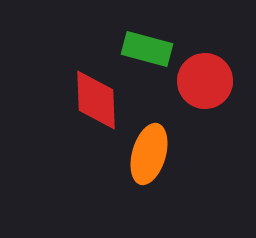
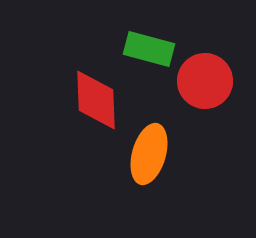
green rectangle: moved 2 px right
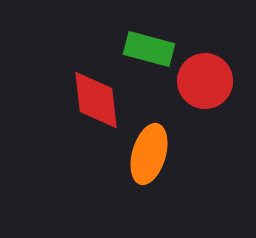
red diamond: rotated 4 degrees counterclockwise
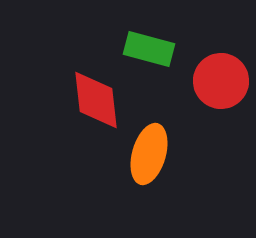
red circle: moved 16 px right
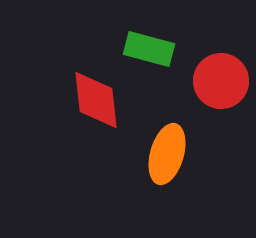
orange ellipse: moved 18 px right
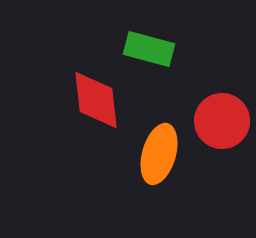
red circle: moved 1 px right, 40 px down
orange ellipse: moved 8 px left
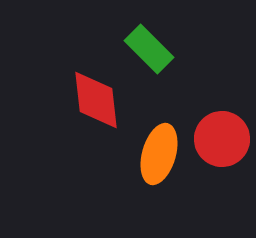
green rectangle: rotated 30 degrees clockwise
red circle: moved 18 px down
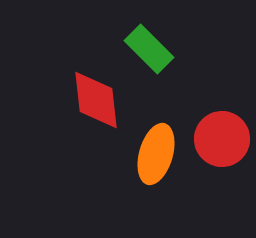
orange ellipse: moved 3 px left
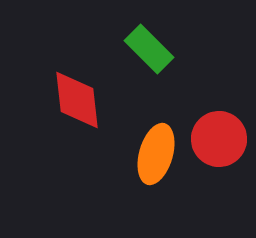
red diamond: moved 19 px left
red circle: moved 3 px left
